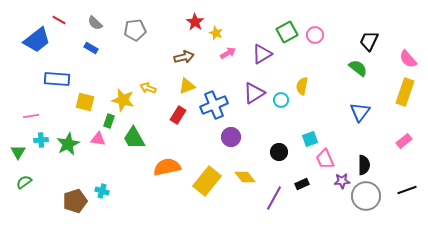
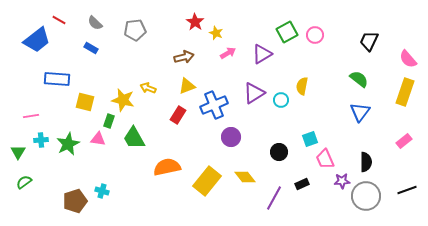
green semicircle at (358, 68): moved 1 px right, 11 px down
black semicircle at (364, 165): moved 2 px right, 3 px up
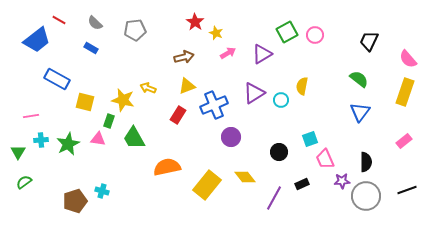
blue rectangle at (57, 79): rotated 25 degrees clockwise
yellow rectangle at (207, 181): moved 4 px down
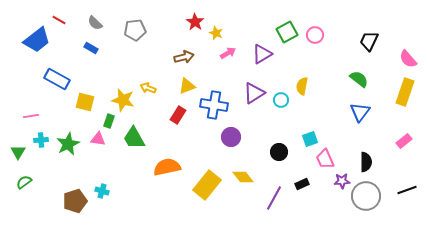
blue cross at (214, 105): rotated 32 degrees clockwise
yellow diamond at (245, 177): moved 2 px left
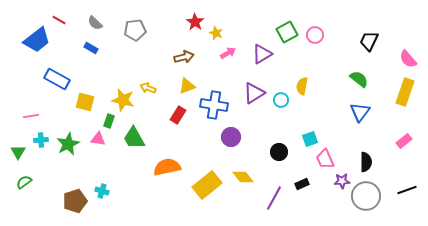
yellow rectangle at (207, 185): rotated 12 degrees clockwise
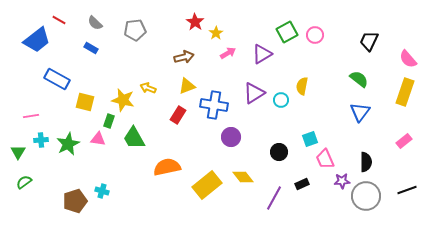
yellow star at (216, 33): rotated 16 degrees clockwise
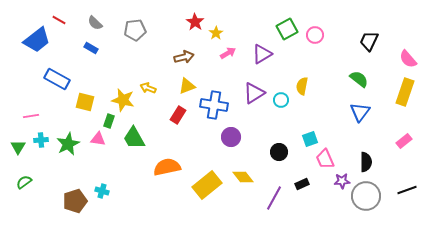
green square at (287, 32): moved 3 px up
green triangle at (18, 152): moved 5 px up
